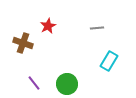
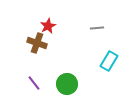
brown cross: moved 14 px right
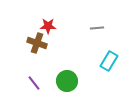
red star: rotated 28 degrees clockwise
green circle: moved 3 px up
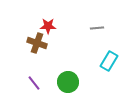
green circle: moved 1 px right, 1 px down
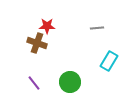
red star: moved 1 px left
green circle: moved 2 px right
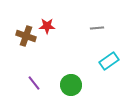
brown cross: moved 11 px left, 7 px up
cyan rectangle: rotated 24 degrees clockwise
green circle: moved 1 px right, 3 px down
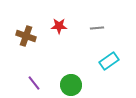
red star: moved 12 px right
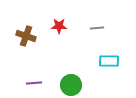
cyan rectangle: rotated 36 degrees clockwise
purple line: rotated 56 degrees counterclockwise
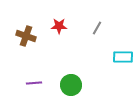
gray line: rotated 56 degrees counterclockwise
cyan rectangle: moved 14 px right, 4 px up
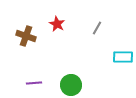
red star: moved 2 px left, 2 px up; rotated 28 degrees clockwise
